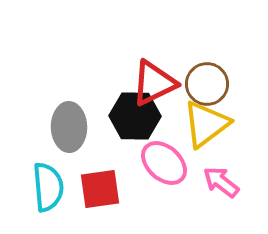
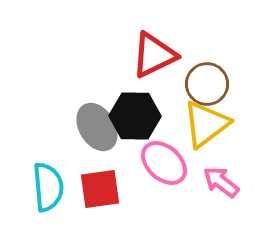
red triangle: moved 28 px up
gray ellipse: moved 28 px right; rotated 30 degrees counterclockwise
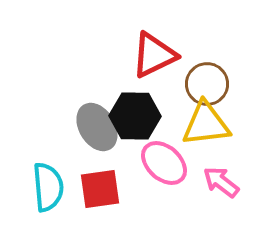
yellow triangle: rotated 30 degrees clockwise
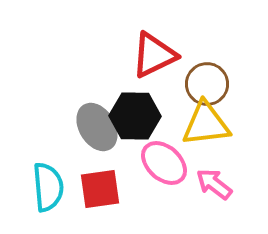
pink arrow: moved 7 px left, 2 px down
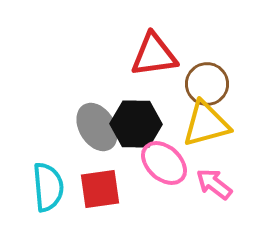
red triangle: rotated 18 degrees clockwise
black hexagon: moved 1 px right, 8 px down
yellow triangle: rotated 8 degrees counterclockwise
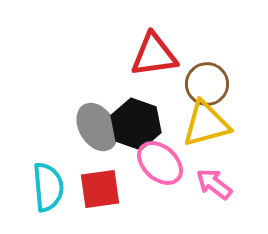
black hexagon: rotated 18 degrees clockwise
pink ellipse: moved 4 px left
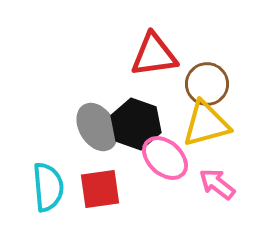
pink ellipse: moved 5 px right, 5 px up
pink arrow: moved 3 px right
